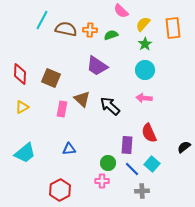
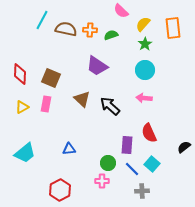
pink rectangle: moved 16 px left, 5 px up
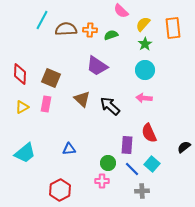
brown semicircle: rotated 15 degrees counterclockwise
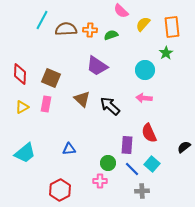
orange rectangle: moved 1 px left, 1 px up
green star: moved 21 px right, 9 px down
pink cross: moved 2 px left
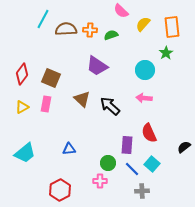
cyan line: moved 1 px right, 1 px up
red diamond: moved 2 px right; rotated 35 degrees clockwise
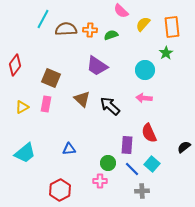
red diamond: moved 7 px left, 9 px up
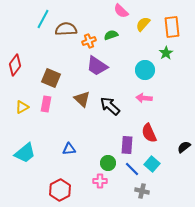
orange cross: moved 1 px left, 11 px down; rotated 24 degrees counterclockwise
gray cross: rotated 16 degrees clockwise
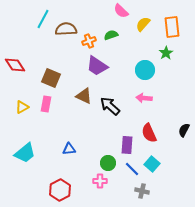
red diamond: rotated 70 degrees counterclockwise
brown triangle: moved 2 px right, 3 px up; rotated 18 degrees counterclockwise
black semicircle: moved 17 px up; rotated 24 degrees counterclockwise
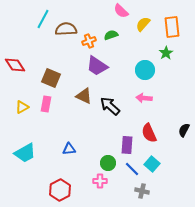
cyan trapezoid: rotated 10 degrees clockwise
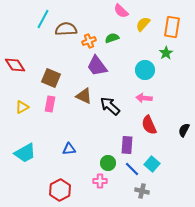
orange rectangle: rotated 15 degrees clockwise
green semicircle: moved 1 px right, 3 px down
purple trapezoid: rotated 20 degrees clockwise
pink rectangle: moved 4 px right
red semicircle: moved 8 px up
